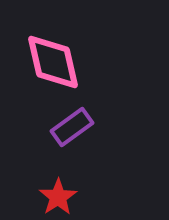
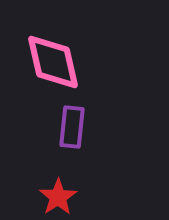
purple rectangle: rotated 48 degrees counterclockwise
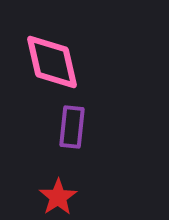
pink diamond: moved 1 px left
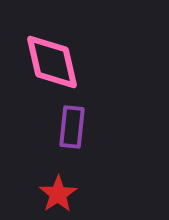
red star: moved 3 px up
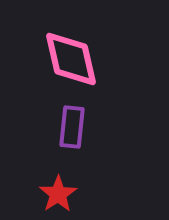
pink diamond: moved 19 px right, 3 px up
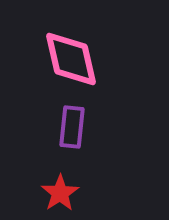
red star: moved 2 px right, 1 px up
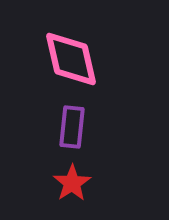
red star: moved 12 px right, 10 px up
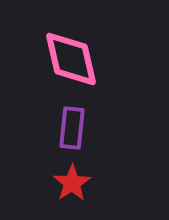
purple rectangle: moved 1 px down
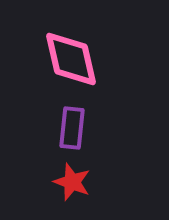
red star: moved 1 px up; rotated 18 degrees counterclockwise
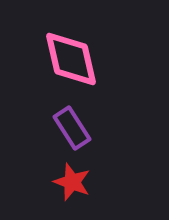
purple rectangle: rotated 39 degrees counterclockwise
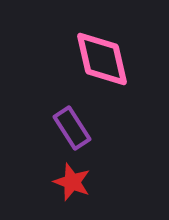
pink diamond: moved 31 px right
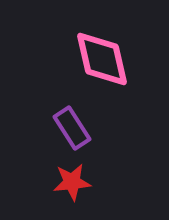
red star: rotated 27 degrees counterclockwise
